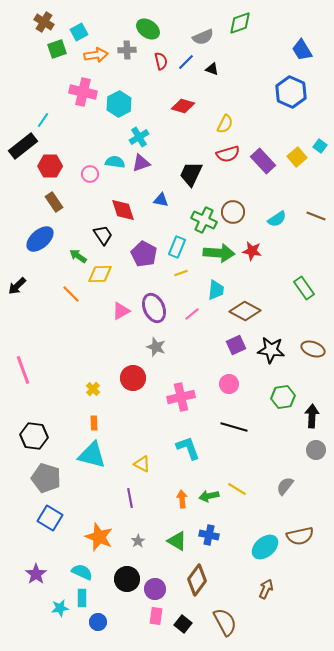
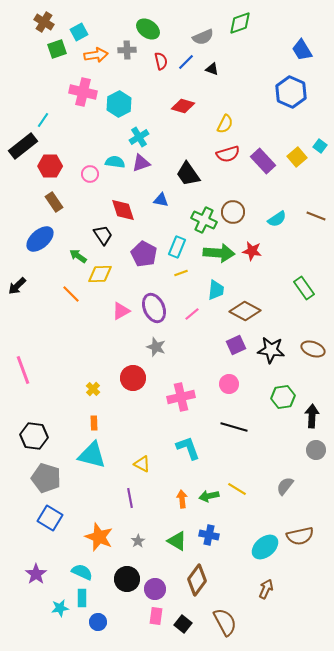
black trapezoid at (191, 174): moved 3 px left; rotated 60 degrees counterclockwise
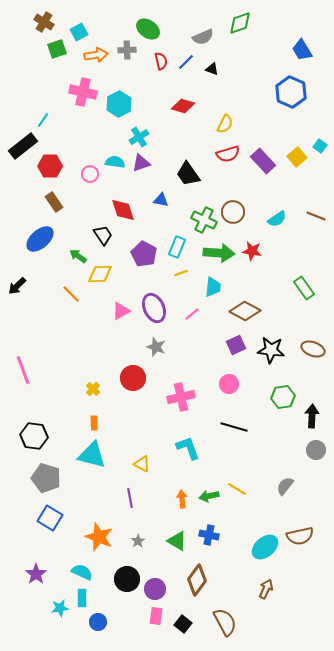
cyan trapezoid at (216, 290): moved 3 px left, 3 px up
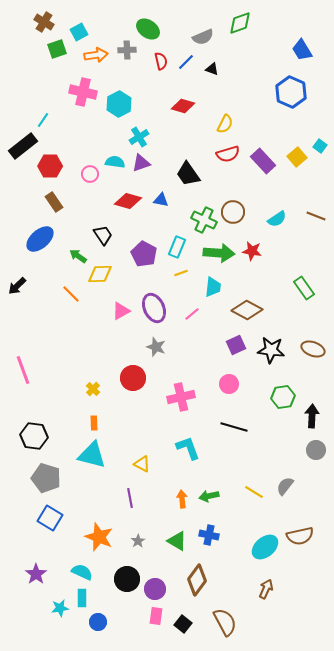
red diamond at (123, 210): moved 5 px right, 9 px up; rotated 56 degrees counterclockwise
brown diamond at (245, 311): moved 2 px right, 1 px up
yellow line at (237, 489): moved 17 px right, 3 px down
